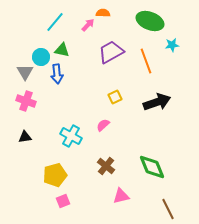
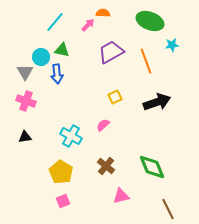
yellow pentagon: moved 6 px right, 3 px up; rotated 25 degrees counterclockwise
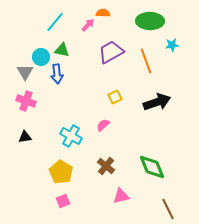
green ellipse: rotated 20 degrees counterclockwise
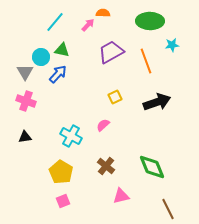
blue arrow: moved 1 px right; rotated 132 degrees counterclockwise
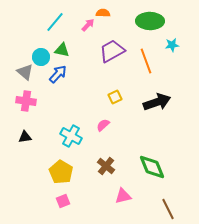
purple trapezoid: moved 1 px right, 1 px up
gray triangle: rotated 18 degrees counterclockwise
pink cross: rotated 12 degrees counterclockwise
pink triangle: moved 2 px right
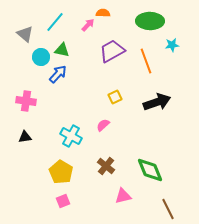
gray triangle: moved 38 px up
green diamond: moved 2 px left, 3 px down
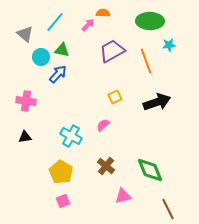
cyan star: moved 3 px left
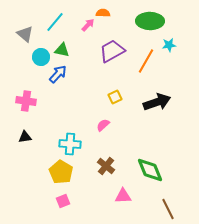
orange line: rotated 50 degrees clockwise
cyan cross: moved 1 px left, 8 px down; rotated 25 degrees counterclockwise
pink triangle: rotated 12 degrees clockwise
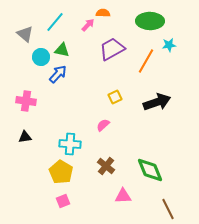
purple trapezoid: moved 2 px up
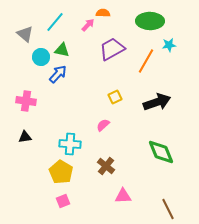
green diamond: moved 11 px right, 18 px up
